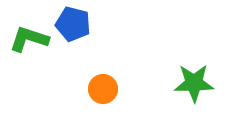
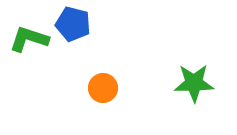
orange circle: moved 1 px up
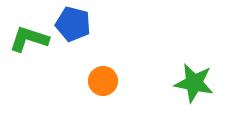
green star: rotated 12 degrees clockwise
orange circle: moved 7 px up
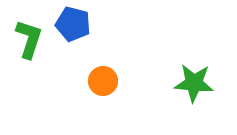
green L-shape: rotated 90 degrees clockwise
green star: rotated 6 degrees counterclockwise
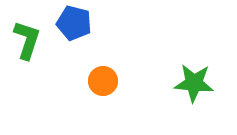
blue pentagon: moved 1 px right, 1 px up
green L-shape: moved 2 px left, 1 px down
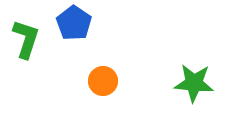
blue pentagon: rotated 20 degrees clockwise
green L-shape: moved 1 px left, 1 px up
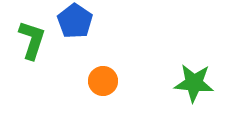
blue pentagon: moved 1 px right, 2 px up
green L-shape: moved 6 px right, 1 px down
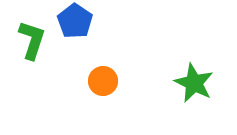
green star: rotated 21 degrees clockwise
